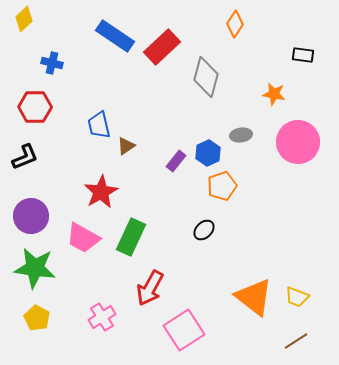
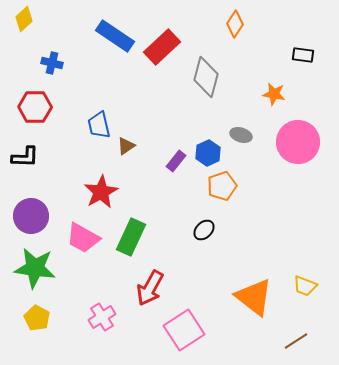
gray ellipse: rotated 25 degrees clockwise
black L-shape: rotated 24 degrees clockwise
yellow trapezoid: moved 8 px right, 11 px up
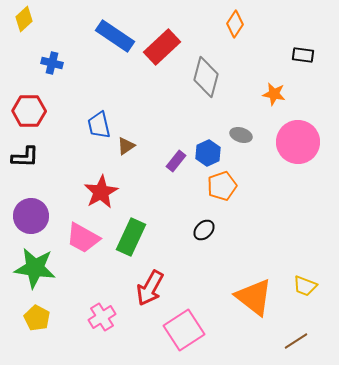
red hexagon: moved 6 px left, 4 px down
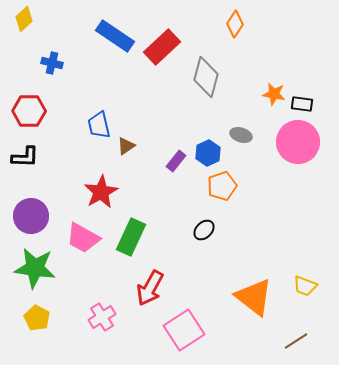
black rectangle: moved 1 px left, 49 px down
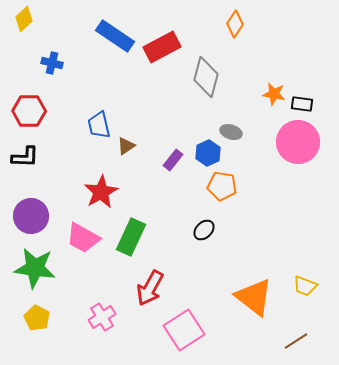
red rectangle: rotated 15 degrees clockwise
gray ellipse: moved 10 px left, 3 px up
purple rectangle: moved 3 px left, 1 px up
orange pentagon: rotated 28 degrees clockwise
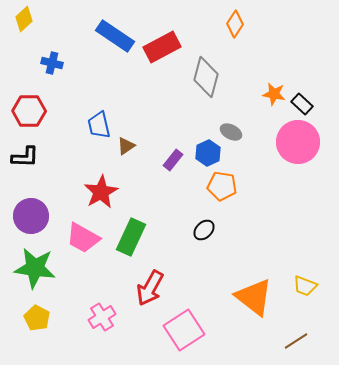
black rectangle: rotated 35 degrees clockwise
gray ellipse: rotated 10 degrees clockwise
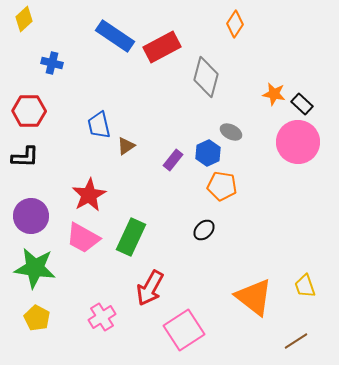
red star: moved 12 px left, 3 px down
yellow trapezoid: rotated 50 degrees clockwise
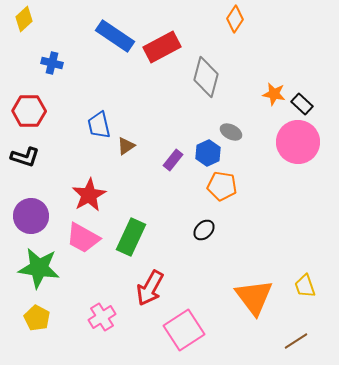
orange diamond: moved 5 px up
black L-shape: rotated 16 degrees clockwise
green star: moved 4 px right
orange triangle: rotated 15 degrees clockwise
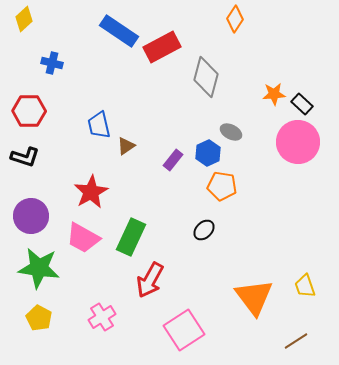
blue rectangle: moved 4 px right, 5 px up
orange star: rotated 15 degrees counterclockwise
red star: moved 2 px right, 3 px up
red arrow: moved 8 px up
yellow pentagon: moved 2 px right
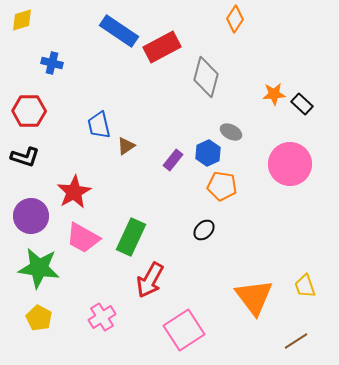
yellow diamond: moved 2 px left, 1 px down; rotated 25 degrees clockwise
pink circle: moved 8 px left, 22 px down
red star: moved 17 px left
